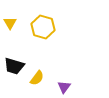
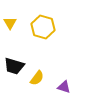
purple triangle: rotated 48 degrees counterclockwise
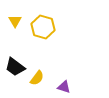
yellow triangle: moved 5 px right, 2 px up
black trapezoid: moved 1 px right, 1 px down; rotated 20 degrees clockwise
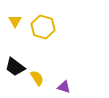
yellow semicircle: rotated 70 degrees counterclockwise
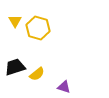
yellow hexagon: moved 5 px left, 1 px down
black trapezoid: rotated 125 degrees clockwise
yellow semicircle: moved 4 px up; rotated 84 degrees clockwise
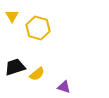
yellow triangle: moved 3 px left, 5 px up
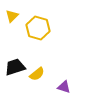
yellow triangle: rotated 16 degrees clockwise
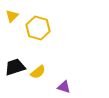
yellow semicircle: moved 1 px right, 2 px up
